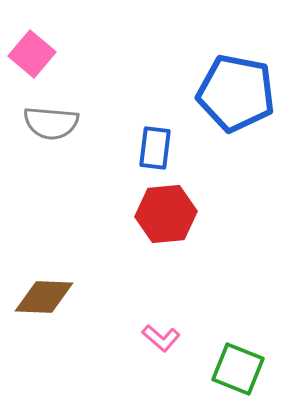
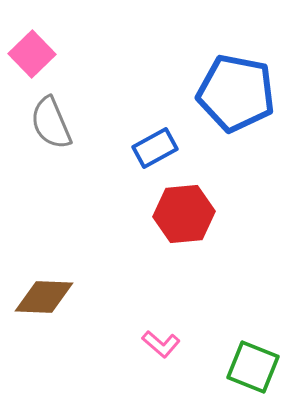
pink square: rotated 6 degrees clockwise
gray semicircle: rotated 62 degrees clockwise
blue rectangle: rotated 54 degrees clockwise
red hexagon: moved 18 px right
pink L-shape: moved 6 px down
green square: moved 15 px right, 2 px up
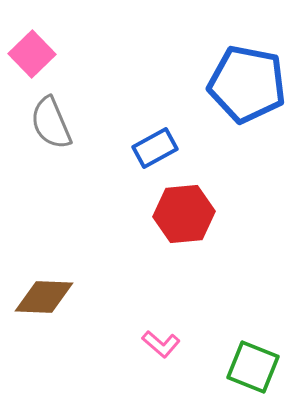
blue pentagon: moved 11 px right, 9 px up
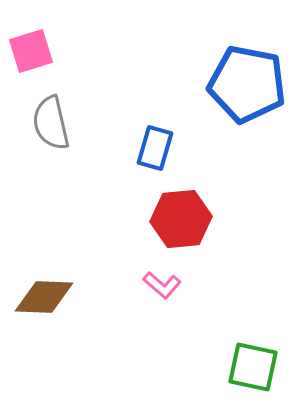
pink square: moved 1 px left, 3 px up; rotated 27 degrees clockwise
gray semicircle: rotated 10 degrees clockwise
blue rectangle: rotated 45 degrees counterclockwise
red hexagon: moved 3 px left, 5 px down
pink L-shape: moved 1 px right, 59 px up
green square: rotated 10 degrees counterclockwise
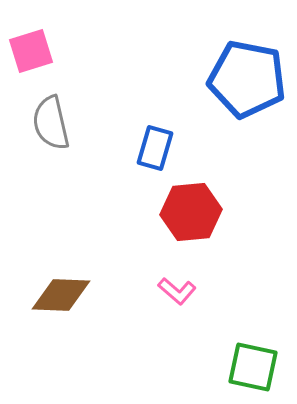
blue pentagon: moved 5 px up
red hexagon: moved 10 px right, 7 px up
pink L-shape: moved 15 px right, 6 px down
brown diamond: moved 17 px right, 2 px up
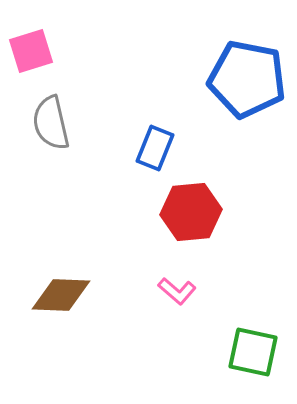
blue rectangle: rotated 6 degrees clockwise
green square: moved 15 px up
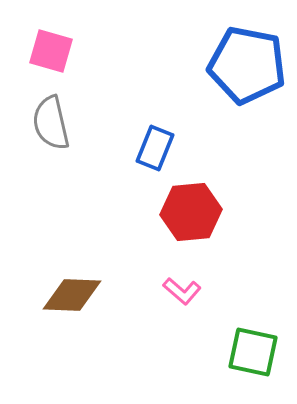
pink square: moved 20 px right; rotated 33 degrees clockwise
blue pentagon: moved 14 px up
pink L-shape: moved 5 px right
brown diamond: moved 11 px right
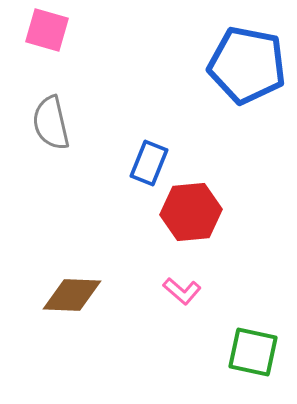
pink square: moved 4 px left, 21 px up
blue rectangle: moved 6 px left, 15 px down
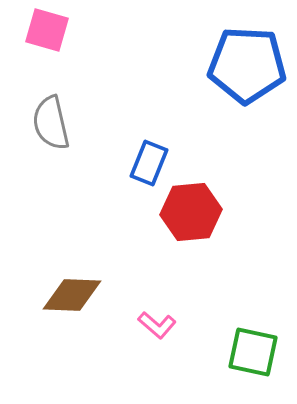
blue pentagon: rotated 8 degrees counterclockwise
pink L-shape: moved 25 px left, 34 px down
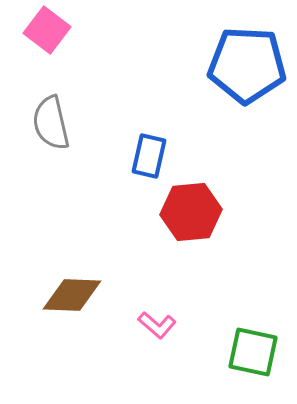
pink square: rotated 21 degrees clockwise
blue rectangle: moved 7 px up; rotated 9 degrees counterclockwise
